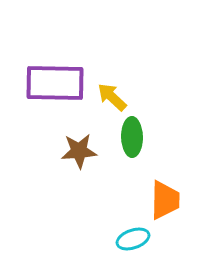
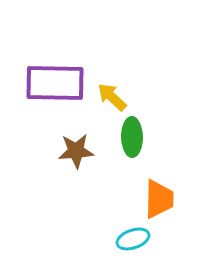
brown star: moved 3 px left
orange trapezoid: moved 6 px left, 1 px up
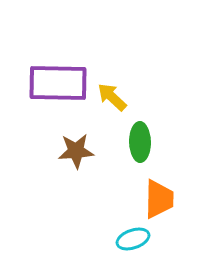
purple rectangle: moved 3 px right
green ellipse: moved 8 px right, 5 px down
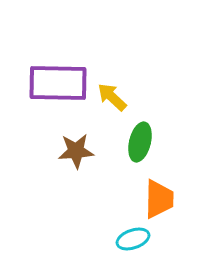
green ellipse: rotated 15 degrees clockwise
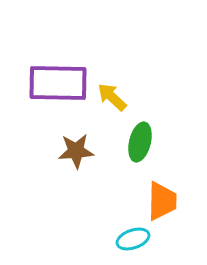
orange trapezoid: moved 3 px right, 2 px down
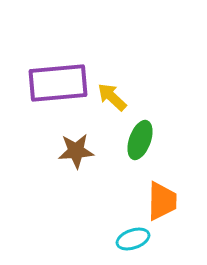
purple rectangle: rotated 6 degrees counterclockwise
green ellipse: moved 2 px up; rotated 6 degrees clockwise
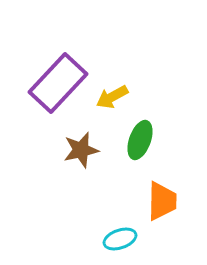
purple rectangle: rotated 42 degrees counterclockwise
yellow arrow: rotated 72 degrees counterclockwise
brown star: moved 5 px right, 1 px up; rotated 9 degrees counterclockwise
cyan ellipse: moved 13 px left
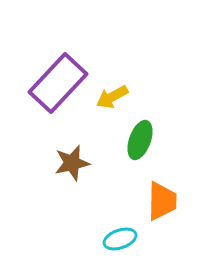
brown star: moved 9 px left, 13 px down
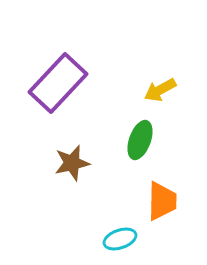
yellow arrow: moved 48 px right, 7 px up
